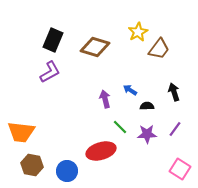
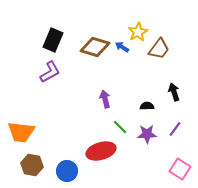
blue arrow: moved 8 px left, 43 px up
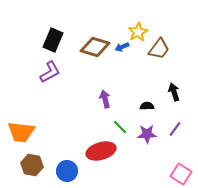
blue arrow: rotated 56 degrees counterclockwise
pink square: moved 1 px right, 5 px down
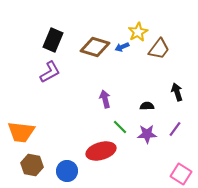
black arrow: moved 3 px right
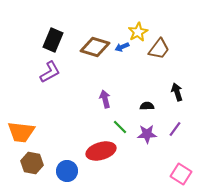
brown hexagon: moved 2 px up
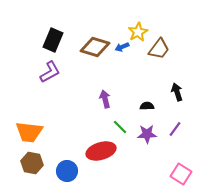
orange trapezoid: moved 8 px right
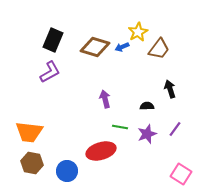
black arrow: moved 7 px left, 3 px up
green line: rotated 35 degrees counterclockwise
purple star: rotated 18 degrees counterclockwise
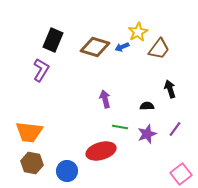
purple L-shape: moved 9 px left, 2 px up; rotated 30 degrees counterclockwise
pink square: rotated 20 degrees clockwise
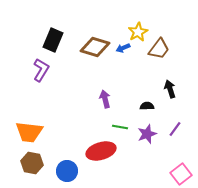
blue arrow: moved 1 px right, 1 px down
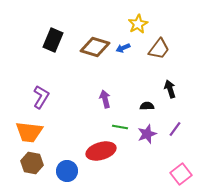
yellow star: moved 8 px up
purple L-shape: moved 27 px down
